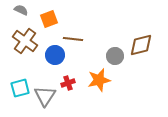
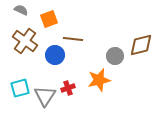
red cross: moved 5 px down
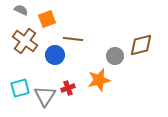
orange square: moved 2 px left
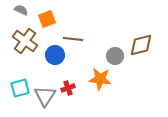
orange star: moved 1 px right, 1 px up; rotated 20 degrees clockwise
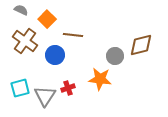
orange square: rotated 24 degrees counterclockwise
brown line: moved 4 px up
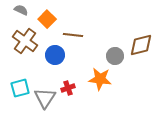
gray triangle: moved 2 px down
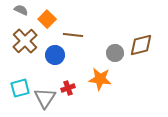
brown cross: rotated 10 degrees clockwise
gray circle: moved 3 px up
